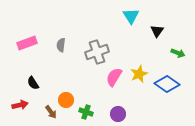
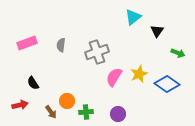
cyan triangle: moved 2 px right, 1 px down; rotated 24 degrees clockwise
orange circle: moved 1 px right, 1 px down
green cross: rotated 24 degrees counterclockwise
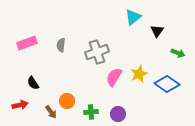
green cross: moved 5 px right
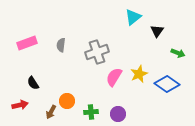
brown arrow: rotated 64 degrees clockwise
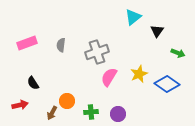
pink semicircle: moved 5 px left
brown arrow: moved 1 px right, 1 px down
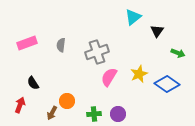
red arrow: rotated 56 degrees counterclockwise
green cross: moved 3 px right, 2 px down
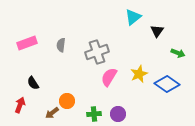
brown arrow: rotated 24 degrees clockwise
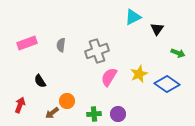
cyan triangle: rotated 12 degrees clockwise
black triangle: moved 2 px up
gray cross: moved 1 px up
black semicircle: moved 7 px right, 2 px up
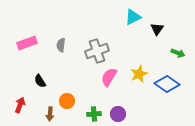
brown arrow: moved 2 px left, 1 px down; rotated 48 degrees counterclockwise
